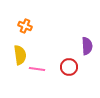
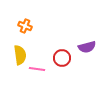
purple semicircle: moved 1 px down; rotated 78 degrees clockwise
red circle: moved 7 px left, 9 px up
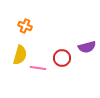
yellow semicircle: rotated 24 degrees clockwise
pink line: moved 1 px right, 1 px up
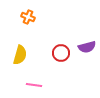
orange cross: moved 3 px right, 9 px up
red circle: moved 1 px left, 5 px up
pink line: moved 4 px left, 17 px down
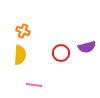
orange cross: moved 5 px left, 14 px down
yellow semicircle: rotated 12 degrees counterclockwise
